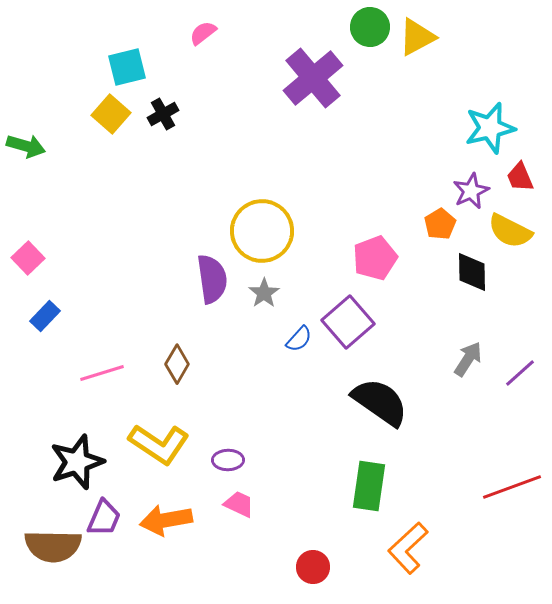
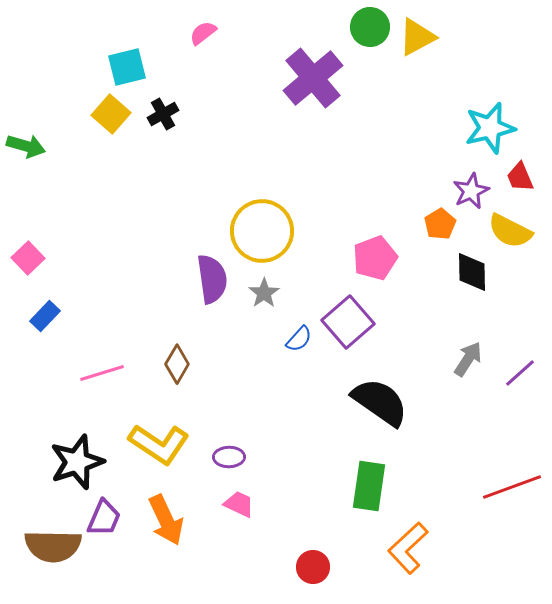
purple ellipse: moved 1 px right, 3 px up
orange arrow: rotated 105 degrees counterclockwise
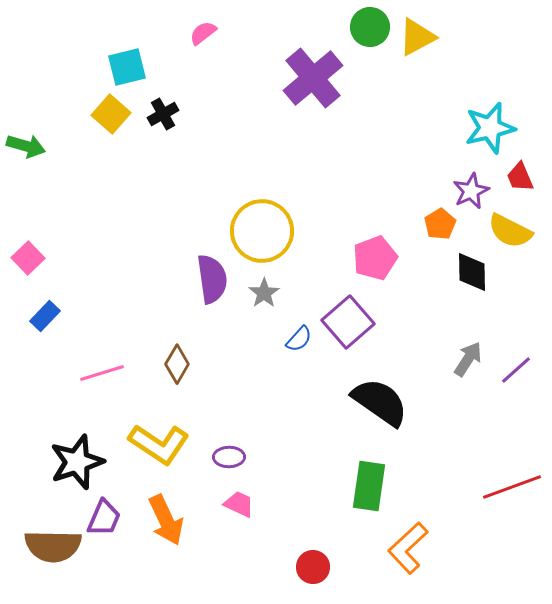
purple line: moved 4 px left, 3 px up
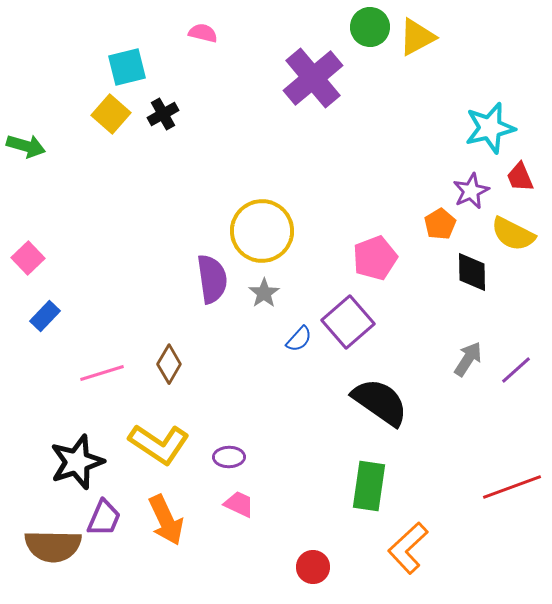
pink semicircle: rotated 52 degrees clockwise
yellow semicircle: moved 3 px right, 3 px down
brown diamond: moved 8 px left
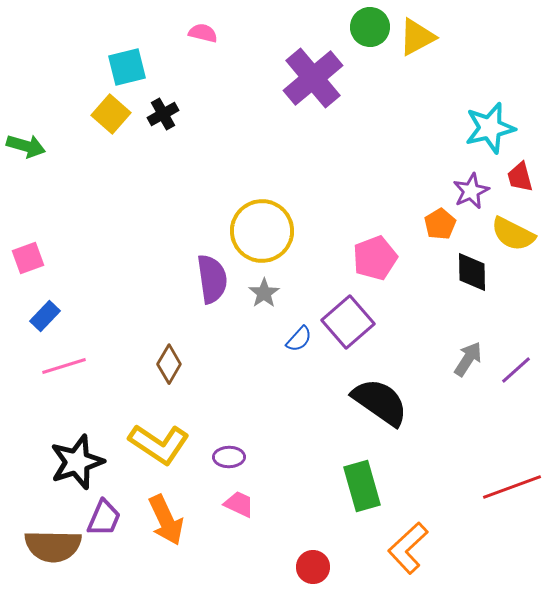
red trapezoid: rotated 8 degrees clockwise
pink square: rotated 24 degrees clockwise
pink line: moved 38 px left, 7 px up
green rectangle: moved 7 px left; rotated 24 degrees counterclockwise
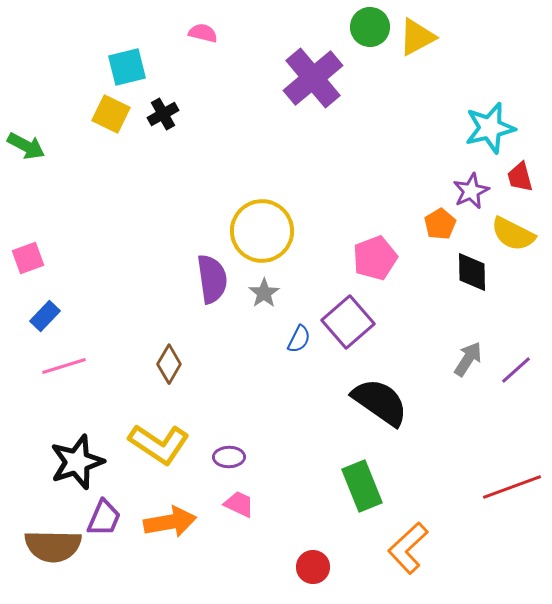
yellow square: rotated 15 degrees counterclockwise
green arrow: rotated 12 degrees clockwise
blue semicircle: rotated 16 degrees counterclockwise
green rectangle: rotated 6 degrees counterclockwise
orange arrow: moved 4 px right, 2 px down; rotated 75 degrees counterclockwise
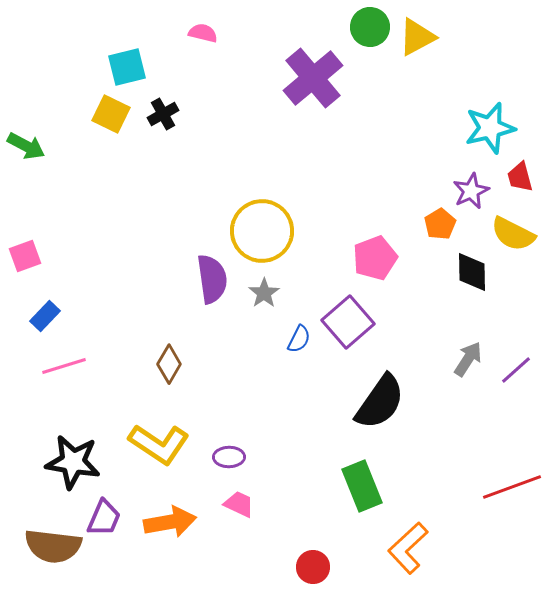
pink square: moved 3 px left, 2 px up
black semicircle: rotated 90 degrees clockwise
black star: moved 4 px left; rotated 28 degrees clockwise
brown semicircle: rotated 6 degrees clockwise
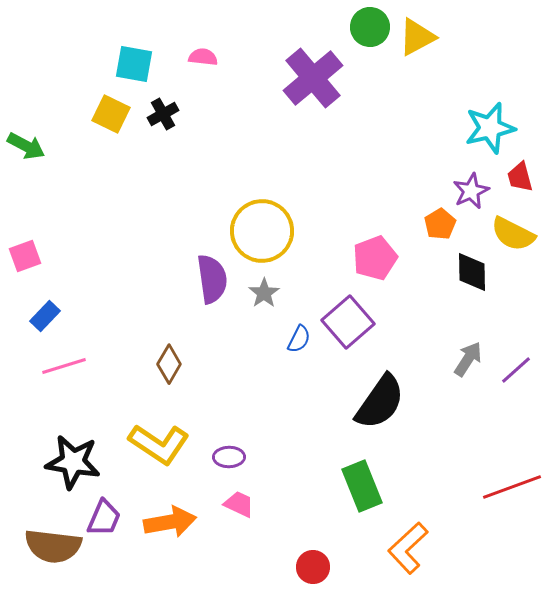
pink semicircle: moved 24 px down; rotated 8 degrees counterclockwise
cyan square: moved 7 px right, 3 px up; rotated 24 degrees clockwise
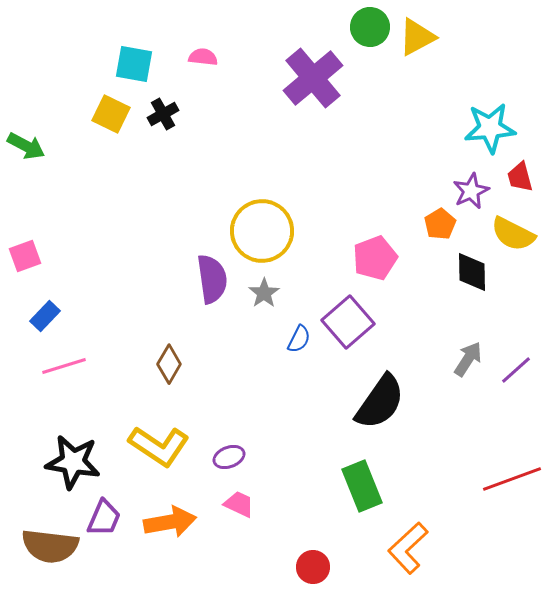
cyan star: rotated 9 degrees clockwise
yellow L-shape: moved 2 px down
purple ellipse: rotated 20 degrees counterclockwise
red line: moved 8 px up
brown semicircle: moved 3 px left
